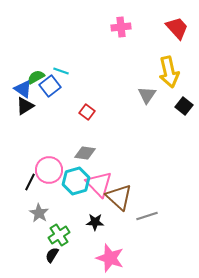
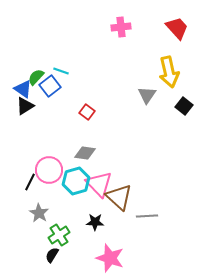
green semicircle: rotated 18 degrees counterclockwise
gray line: rotated 15 degrees clockwise
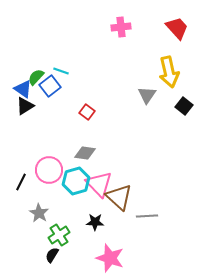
black line: moved 9 px left
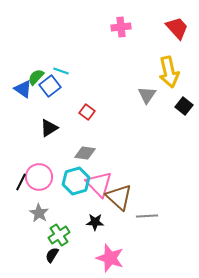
black triangle: moved 24 px right, 22 px down
pink circle: moved 10 px left, 7 px down
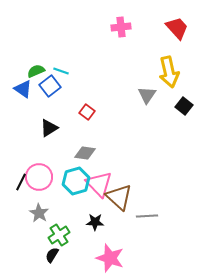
green semicircle: moved 6 px up; rotated 24 degrees clockwise
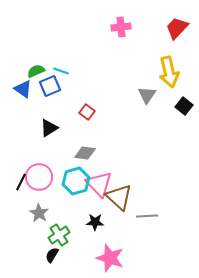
red trapezoid: rotated 95 degrees counterclockwise
blue square: rotated 15 degrees clockwise
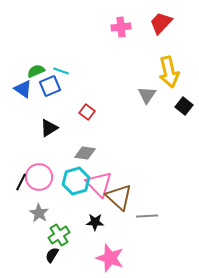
red trapezoid: moved 16 px left, 5 px up
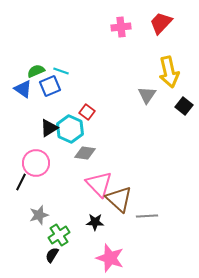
pink circle: moved 3 px left, 14 px up
cyan hexagon: moved 6 px left, 52 px up; rotated 20 degrees counterclockwise
brown triangle: moved 2 px down
gray star: moved 2 px down; rotated 24 degrees clockwise
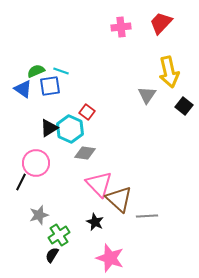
blue square: rotated 15 degrees clockwise
black star: rotated 24 degrees clockwise
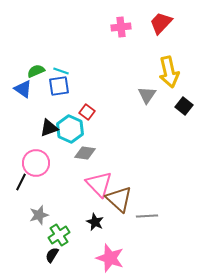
blue square: moved 9 px right
black triangle: rotated 12 degrees clockwise
